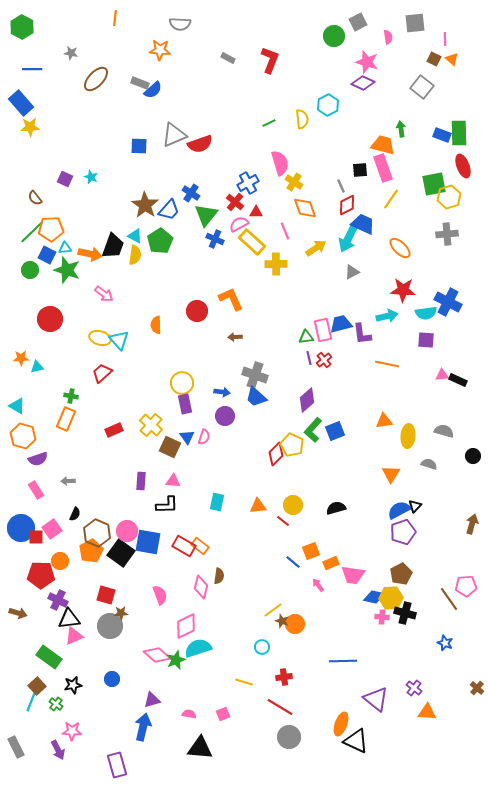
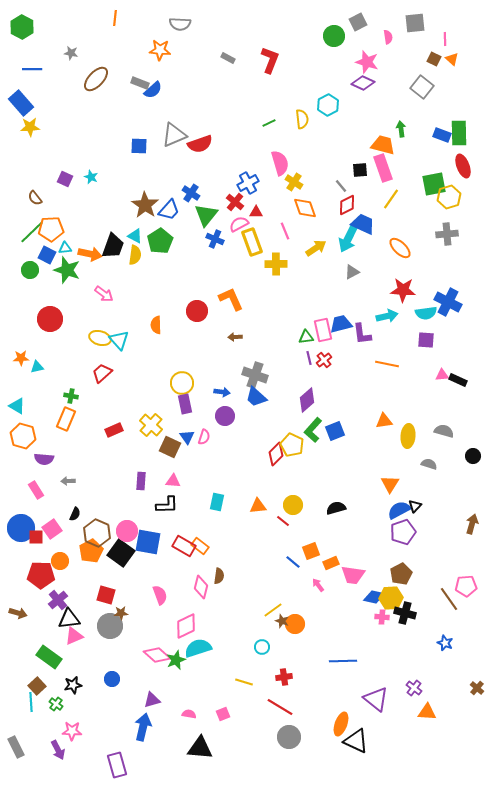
gray line at (341, 186): rotated 16 degrees counterclockwise
yellow rectangle at (252, 242): rotated 28 degrees clockwise
purple semicircle at (38, 459): moved 6 px right; rotated 24 degrees clockwise
orange triangle at (391, 474): moved 1 px left, 10 px down
purple cross at (58, 600): rotated 24 degrees clockwise
cyan line at (31, 702): rotated 24 degrees counterclockwise
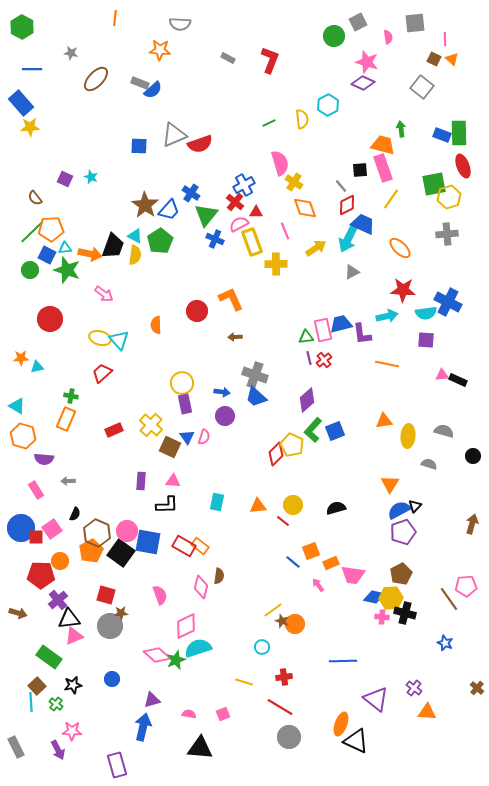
blue cross at (248, 183): moved 4 px left, 2 px down
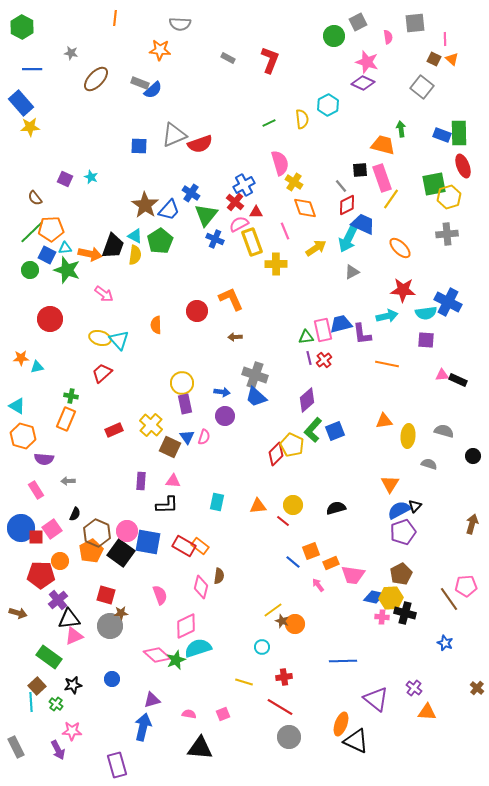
pink rectangle at (383, 168): moved 1 px left, 10 px down
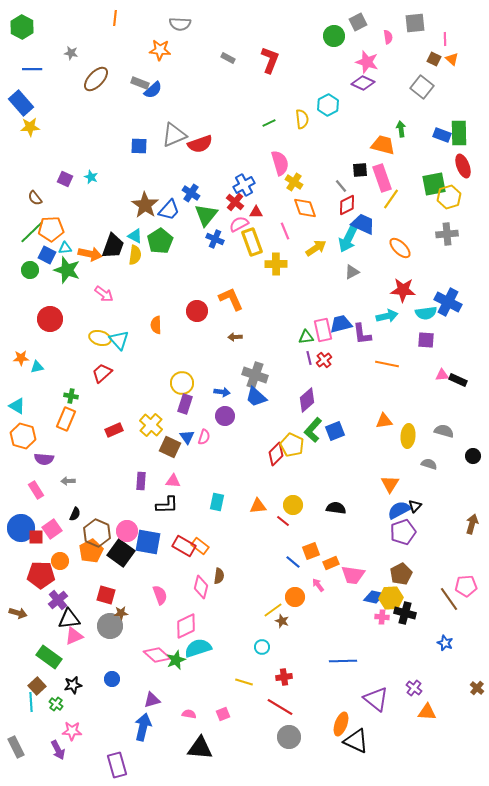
purple rectangle at (185, 404): rotated 30 degrees clockwise
black semicircle at (336, 508): rotated 24 degrees clockwise
orange circle at (295, 624): moved 27 px up
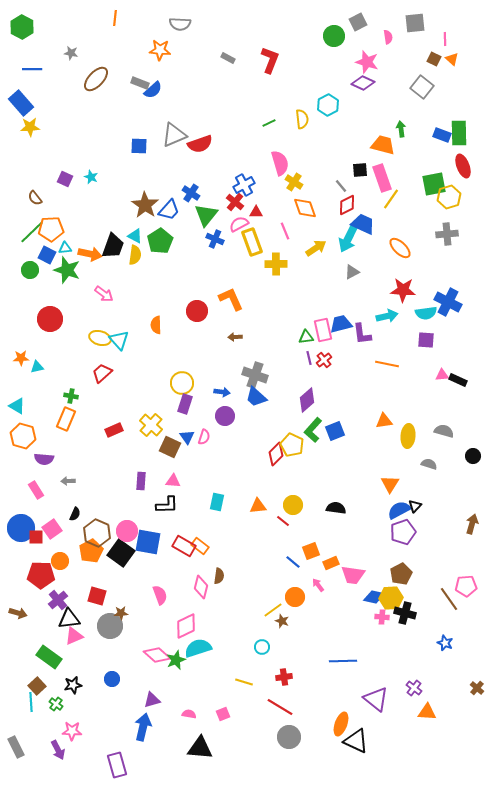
red square at (106, 595): moved 9 px left, 1 px down
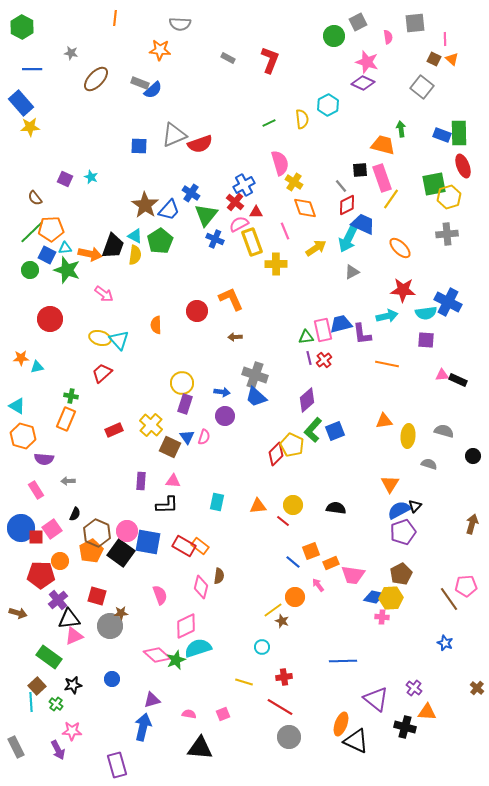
black cross at (405, 613): moved 114 px down
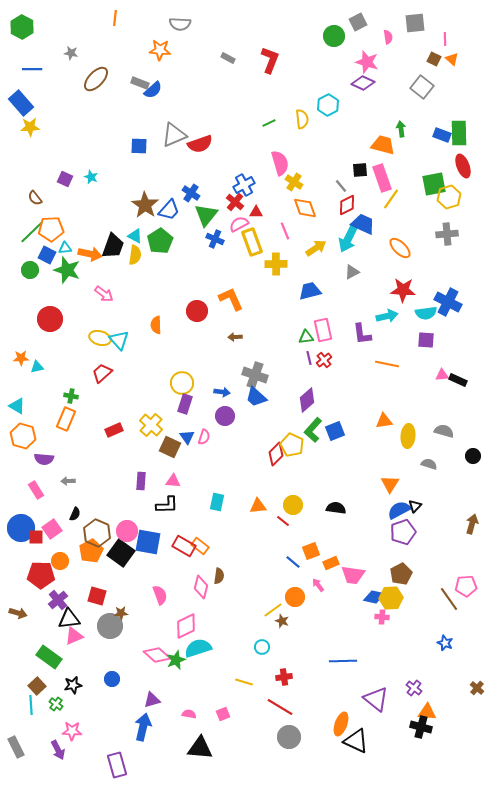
blue trapezoid at (341, 324): moved 31 px left, 33 px up
cyan line at (31, 702): moved 3 px down
black cross at (405, 727): moved 16 px right
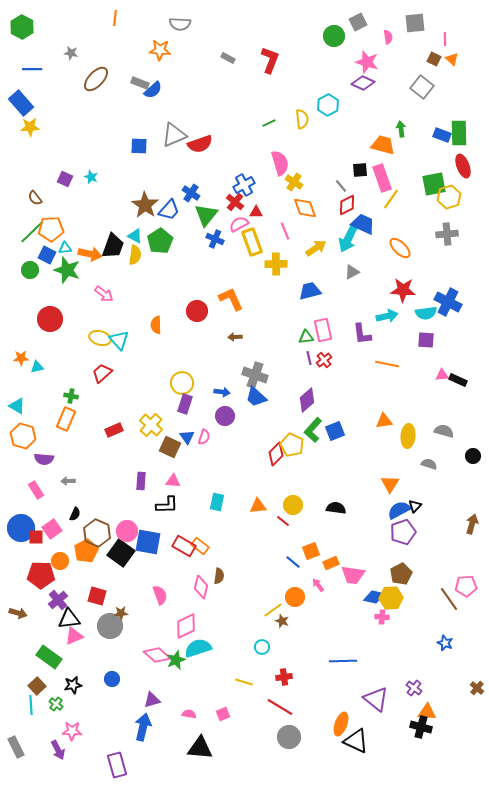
orange pentagon at (91, 551): moved 5 px left
